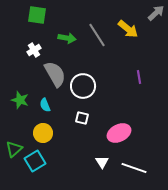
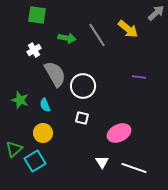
purple line: rotated 72 degrees counterclockwise
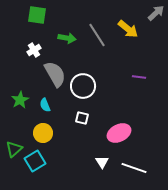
green star: rotated 24 degrees clockwise
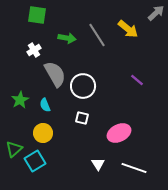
purple line: moved 2 px left, 3 px down; rotated 32 degrees clockwise
white triangle: moved 4 px left, 2 px down
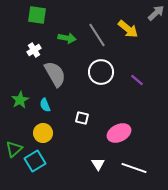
white circle: moved 18 px right, 14 px up
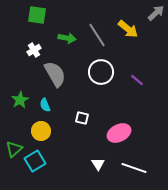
yellow circle: moved 2 px left, 2 px up
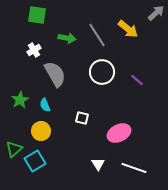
white circle: moved 1 px right
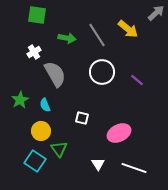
white cross: moved 2 px down
green triangle: moved 45 px right; rotated 24 degrees counterclockwise
cyan square: rotated 25 degrees counterclockwise
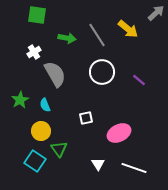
purple line: moved 2 px right
white square: moved 4 px right; rotated 24 degrees counterclockwise
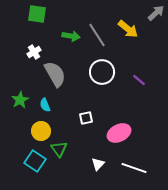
green square: moved 1 px up
green arrow: moved 4 px right, 2 px up
white triangle: rotated 16 degrees clockwise
